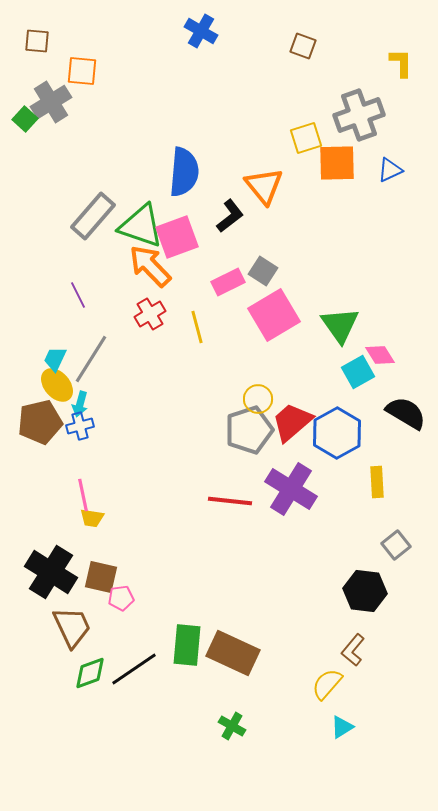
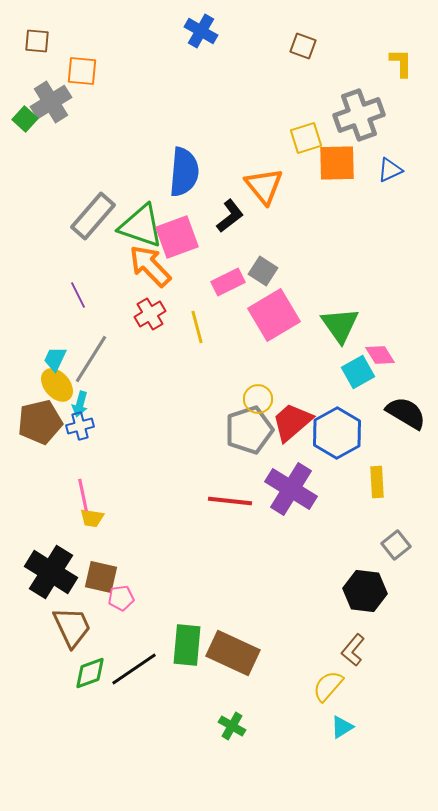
yellow semicircle at (327, 684): moved 1 px right, 2 px down
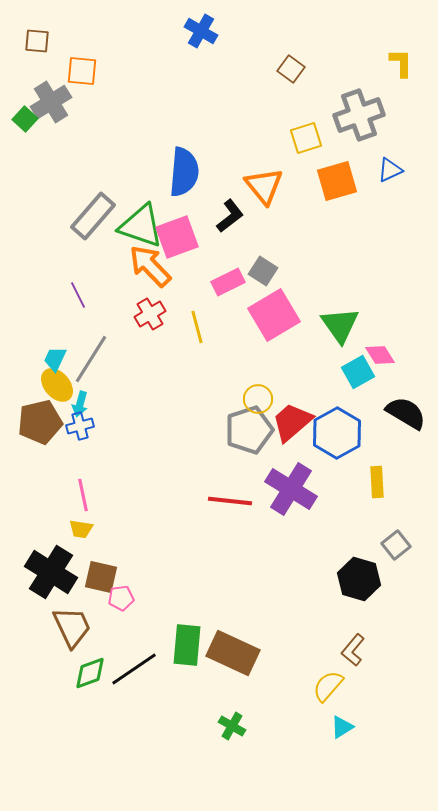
brown square at (303, 46): moved 12 px left, 23 px down; rotated 16 degrees clockwise
orange square at (337, 163): moved 18 px down; rotated 15 degrees counterclockwise
yellow trapezoid at (92, 518): moved 11 px left, 11 px down
black hexagon at (365, 591): moved 6 px left, 12 px up; rotated 9 degrees clockwise
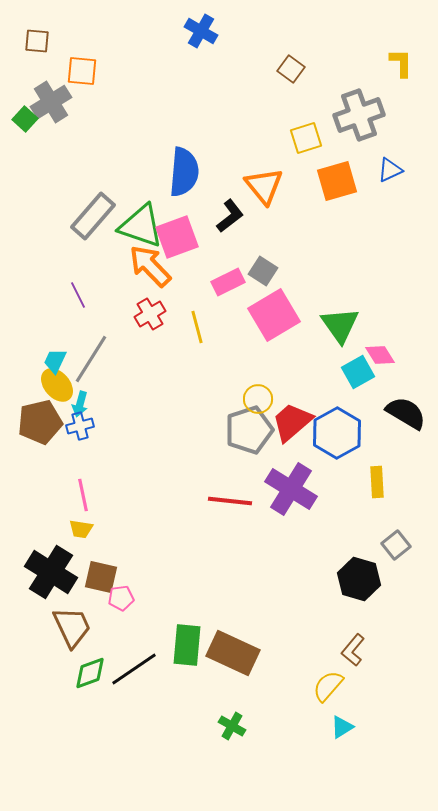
cyan trapezoid at (55, 359): moved 2 px down
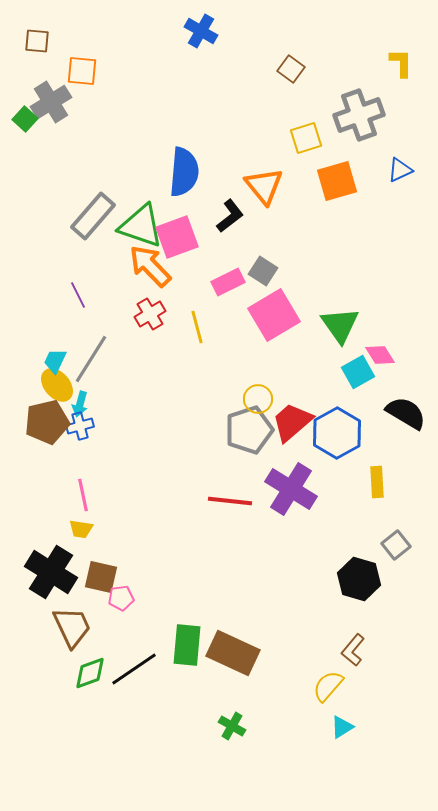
blue triangle at (390, 170): moved 10 px right
brown pentagon at (40, 422): moved 7 px right
